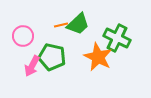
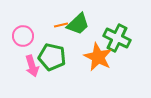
pink arrow: rotated 45 degrees counterclockwise
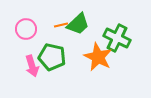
pink circle: moved 3 px right, 7 px up
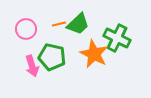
orange line: moved 2 px left, 1 px up
orange star: moved 4 px left, 3 px up
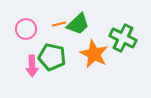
green cross: moved 6 px right
pink arrow: rotated 15 degrees clockwise
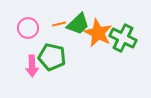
pink circle: moved 2 px right, 1 px up
orange star: moved 4 px right, 21 px up
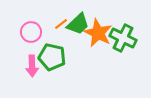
orange line: moved 2 px right; rotated 24 degrees counterclockwise
pink circle: moved 3 px right, 4 px down
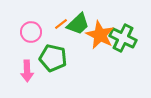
orange star: moved 2 px right, 2 px down
green pentagon: moved 1 px right, 1 px down
pink arrow: moved 5 px left, 5 px down
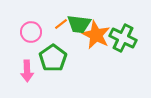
green trapezoid: moved 1 px right; rotated 50 degrees clockwise
orange star: moved 4 px left
green pentagon: rotated 24 degrees clockwise
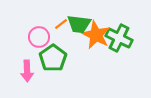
pink circle: moved 8 px right, 5 px down
green cross: moved 4 px left
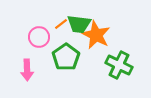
green cross: moved 27 px down
green pentagon: moved 13 px right, 1 px up
pink arrow: moved 1 px up
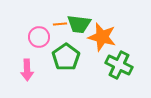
orange line: moved 1 px left; rotated 32 degrees clockwise
orange star: moved 6 px right, 2 px down; rotated 12 degrees counterclockwise
